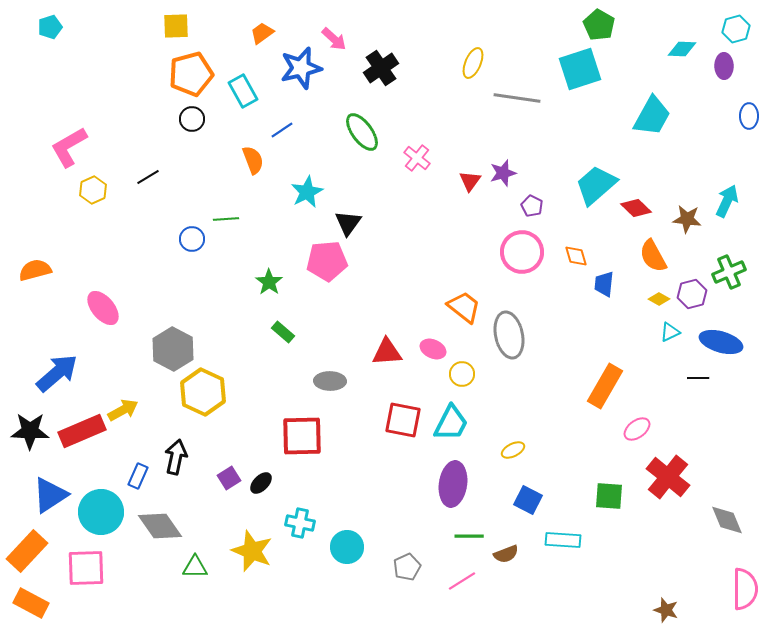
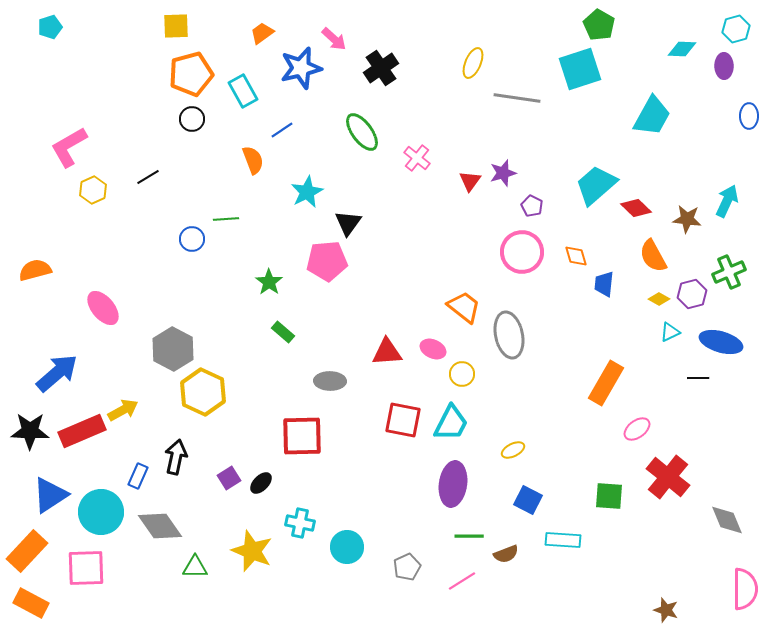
orange rectangle at (605, 386): moved 1 px right, 3 px up
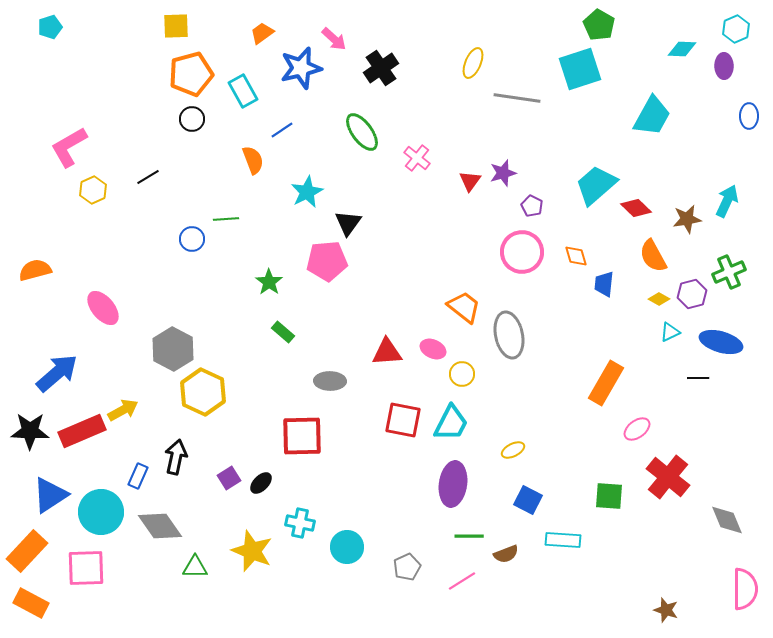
cyan hexagon at (736, 29): rotated 8 degrees counterclockwise
brown star at (687, 219): rotated 16 degrees counterclockwise
